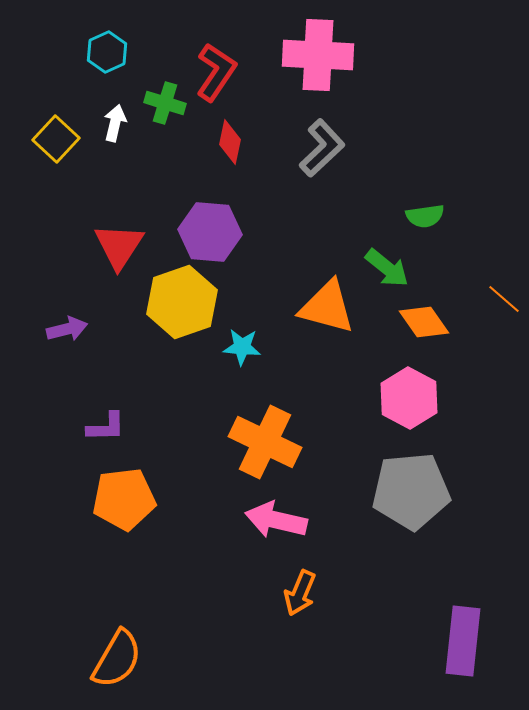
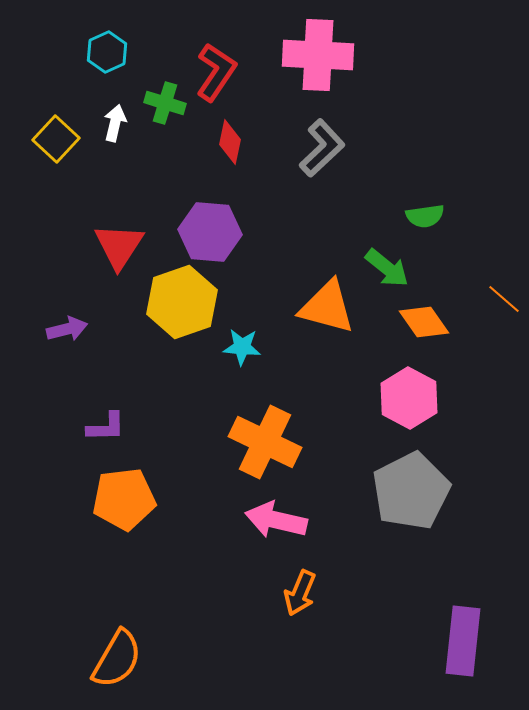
gray pentagon: rotated 22 degrees counterclockwise
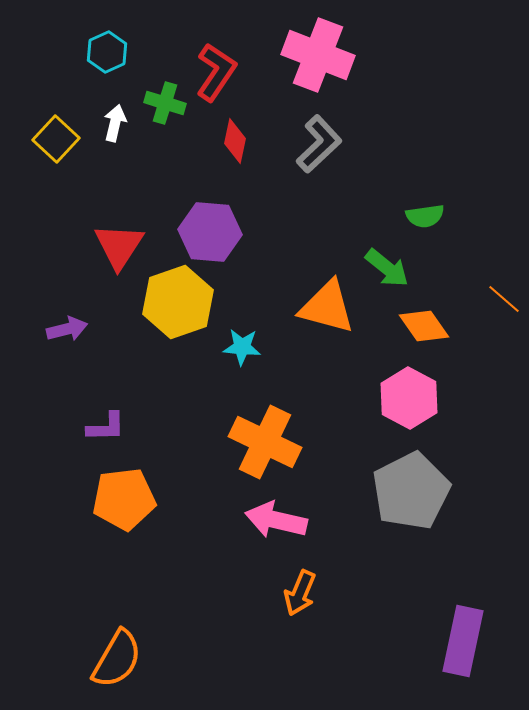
pink cross: rotated 18 degrees clockwise
red diamond: moved 5 px right, 1 px up
gray L-shape: moved 3 px left, 4 px up
yellow hexagon: moved 4 px left
orange diamond: moved 4 px down
purple rectangle: rotated 6 degrees clockwise
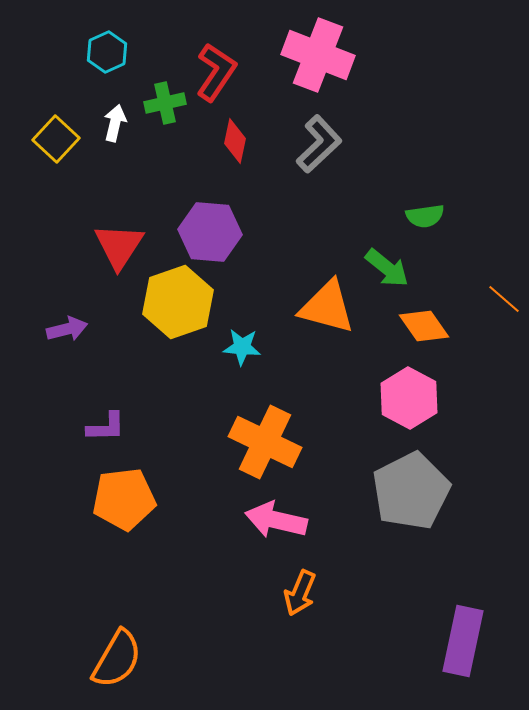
green cross: rotated 30 degrees counterclockwise
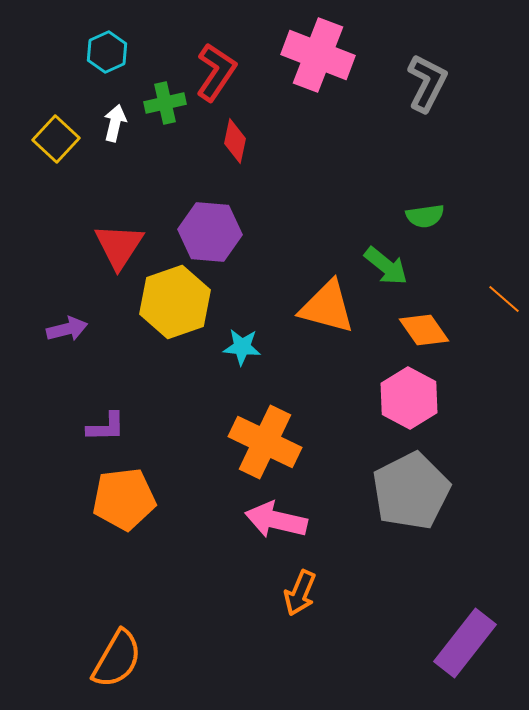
gray L-shape: moved 108 px right, 61 px up; rotated 20 degrees counterclockwise
green arrow: moved 1 px left, 2 px up
yellow hexagon: moved 3 px left
orange diamond: moved 4 px down
purple rectangle: moved 2 px right, 2 px down; rotated 26 degrees clockwise
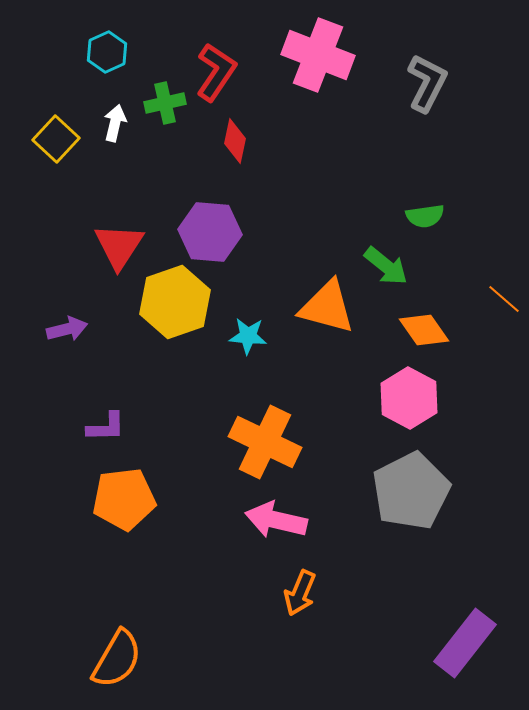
cyan star: moved 6 px right, 11 px up
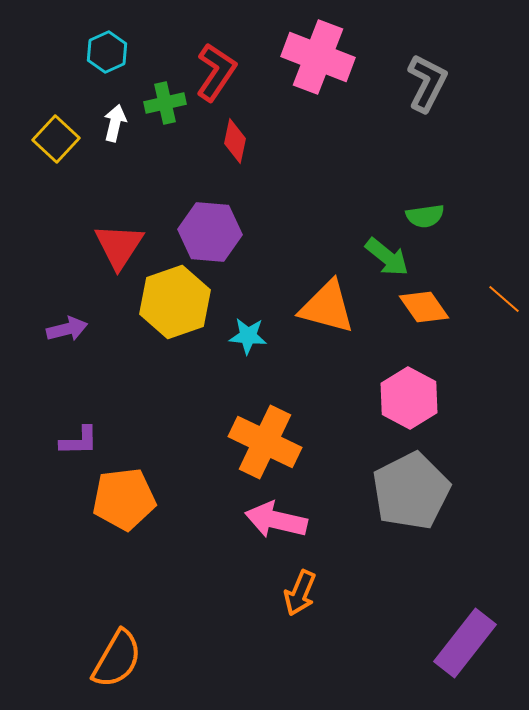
pink cross: moved 2 px down
green arrow: moved 1 px right, 9 px up
orange diamond: moved 23 px up
purple L-shape: moved 27 px left, 14 px down
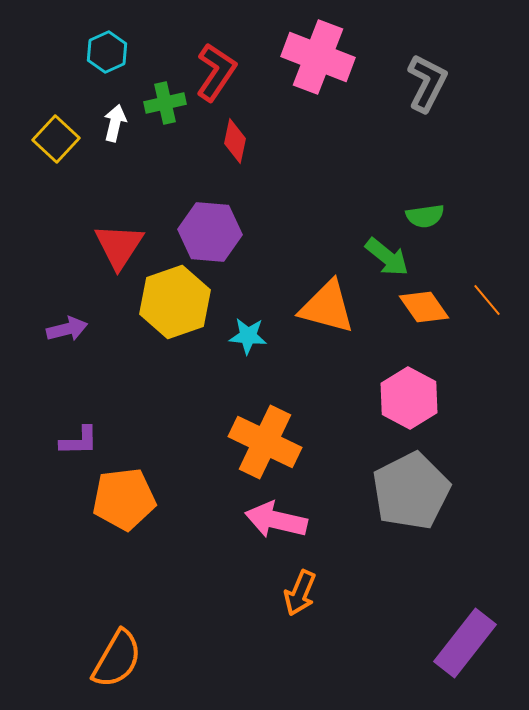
orange line: moved 17 px left, 1 px down; rotated 9 degrees clockwise
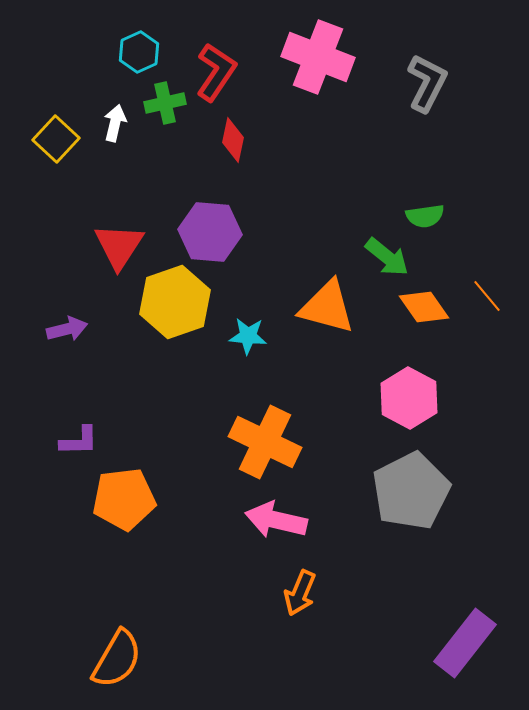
cyan hexagon: moved 32 px right
red diamond: moved 2 px left, 1 px up
orange line: moved 4 px up
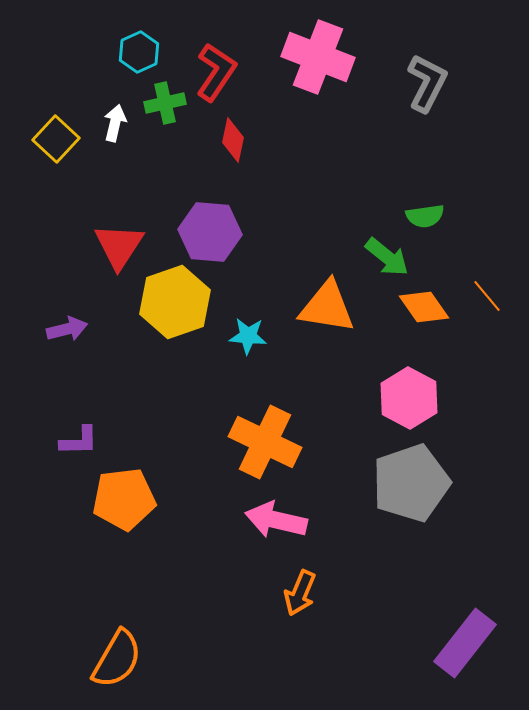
orange triangle: rotated 6 degrees counterclockwise
gray pentagon: moved 8 px up; rotated 8 degrees clockwise
